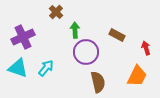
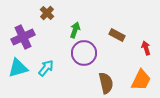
brown cross: moved 9 px left, 1 px down
green arrow: rotated 21 degrees clockwise
purple circle: moved 2 px left, 1 px down
cyan triangle: rotated 35 degrees counterclockwise
orange trapezoid: moved 4 px right, 4 px down
brown semicircle: moved 8 px right, 1 px down
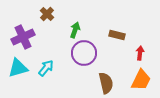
brown cross: moved 1 px down
brown rectangle: rotated 14 degrees counterclockwise
red arrow: moved 6 px left, 5 px down; rotated 24 degrees clockwise
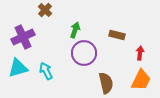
brown cross: moved 2 px left, 4 px up
cyan arrow: moved 3 px down; rotated 66 degrees counterclockwise
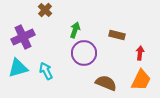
brown semicircle: rotated 55 degrees counterclockwise
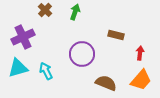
green arrow: moved 18 px up
brown rectangle: moved 1 px left
purple circle: moved 2 px left, 1 px down
orange trapezoid: rotated 15 degrees clockwise
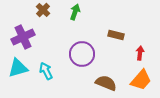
brown cross: moved 2 px left
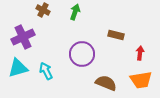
brown cross: rotated 16 degrees counterclockwise
orange trapezoid: rotated 40 degrees clockwise
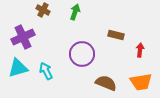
red arrow: moved 3 px up
orange trapezoid: moved 2 px down
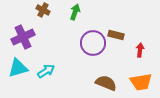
purple circle: moved 11 px right, 11 px up
cyan arrow: rotated 84 degrees clockwise
